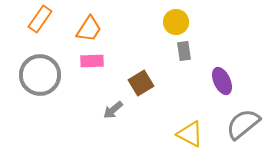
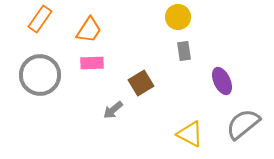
yellow circle: moved 2 px right, 5 px up
orange trapezoid: moved 1 px down
pink rectangle: moved 2 px down
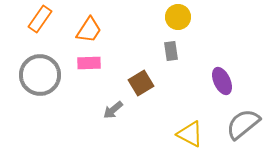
gray rectangle: moved 13 px left
pink rectangle: moved 3 px left
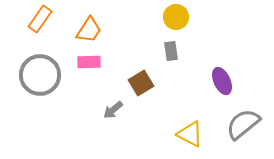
yellow circle: moved 2 px left
pink rectangle: moved 1 px up
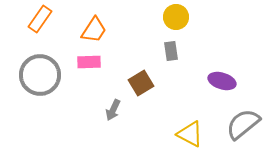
orange trapezoid: moved 5 px right
purple ellipse: rotated 48 degrees counterclockwise
gray arrow: rotated 25 degrees counterclockwise
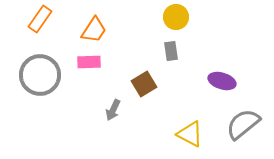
brown square: moved 3 px right, 1 px down
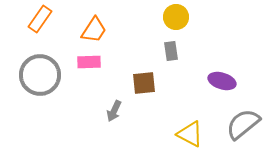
brown square: moved 1 px up; rotated 25 degrees clockwise
gray arrow: moved 1 px right, 1 px down
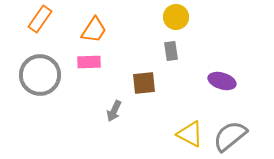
gray semicircle: moved 13 px left, 12 px down
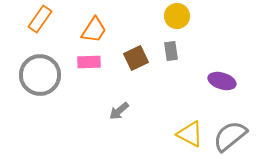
yellow circle: moved 1 px right, 1 px up
brown square: moved 8 px left, 25 px up; rotated 20 degrees counterclockwise
gray arrow: moved 5 px right; rotated 25 degrees clockwise
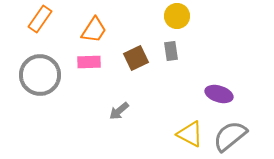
purple ellipse: moved 3 px left, 13 px down
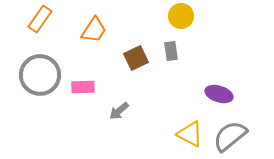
yellow circle: moved 4 px right
pink rectangle: moved 6 px left, 25 px down
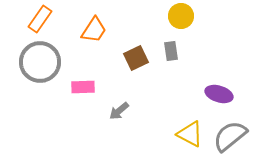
gray circle: moved 13 px up
